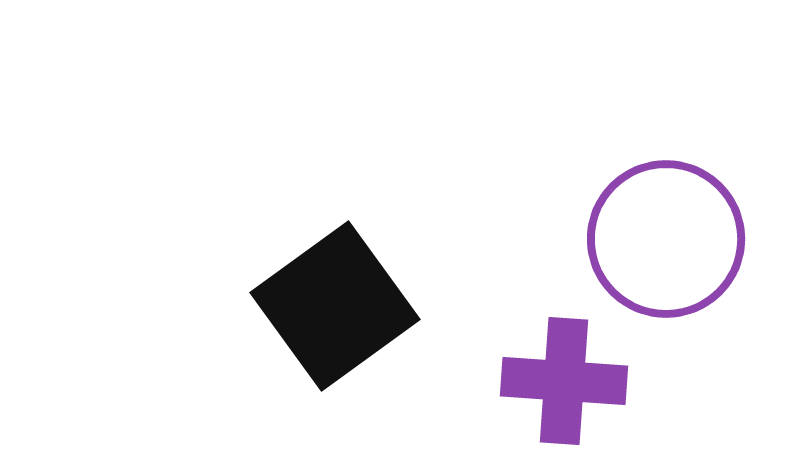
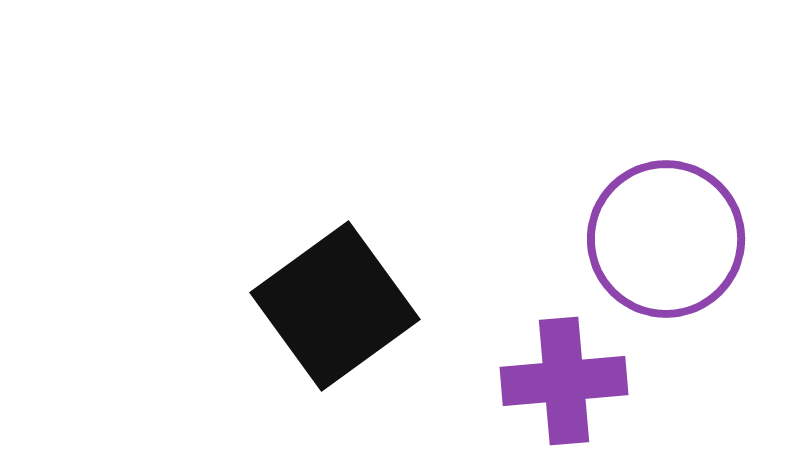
purple cross: rotated 9 degrees counterclockwise
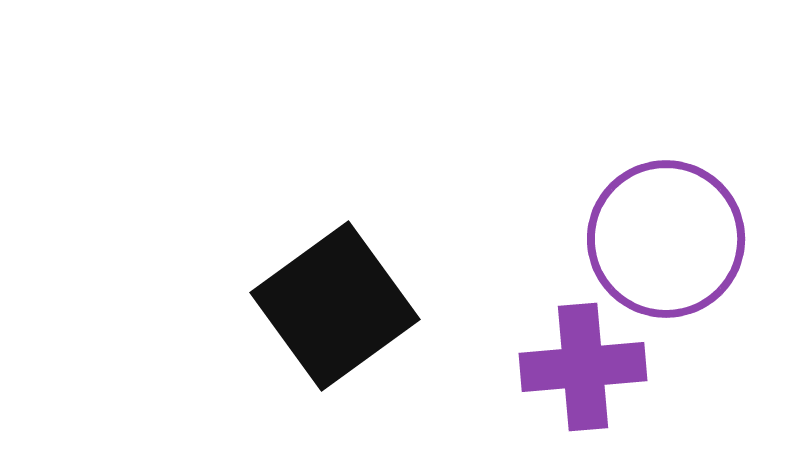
purple cross: moved 19 px right, 14 px up
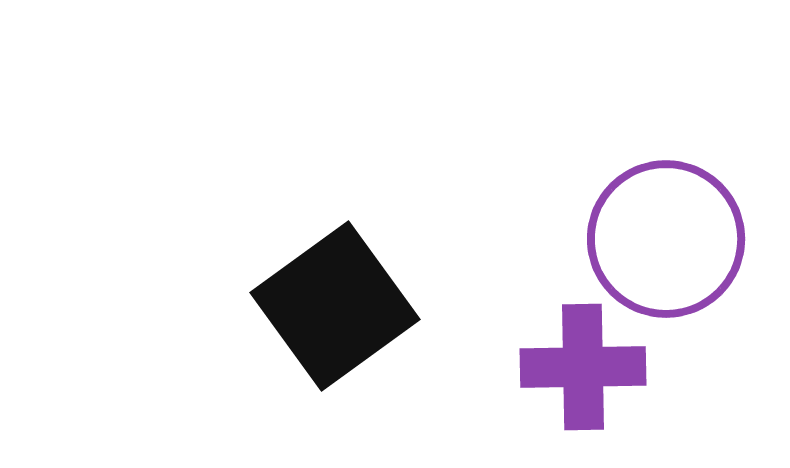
purple cross: rotated 4 degrees clockwise
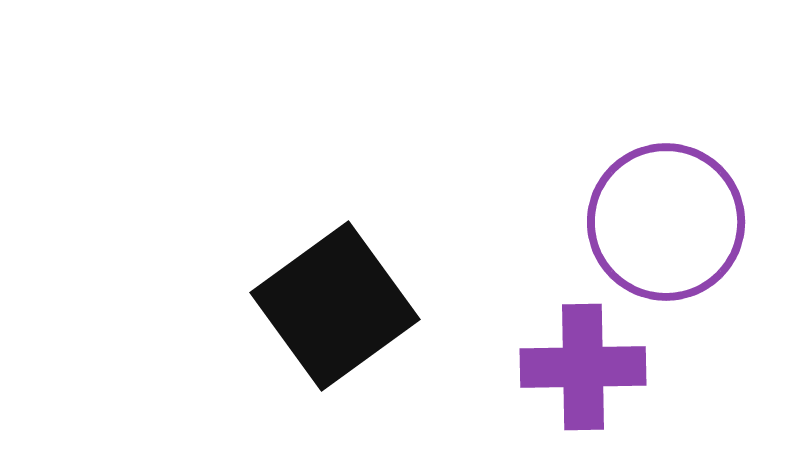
purple circle: moved 17 px up
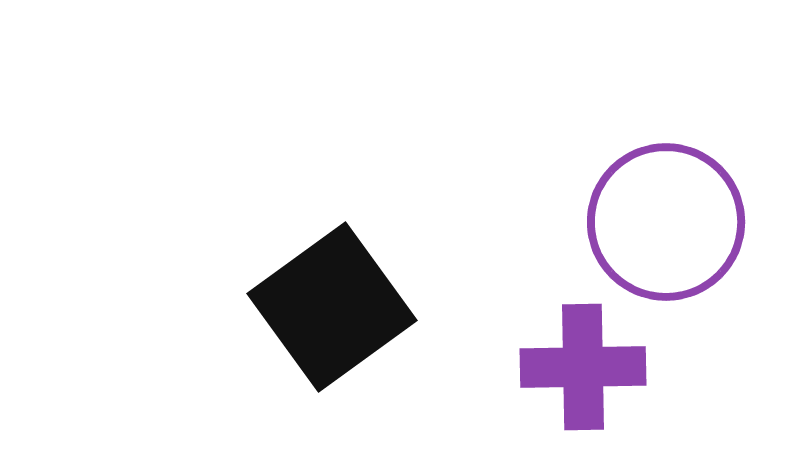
black square: moved 3 px left, 1 px down
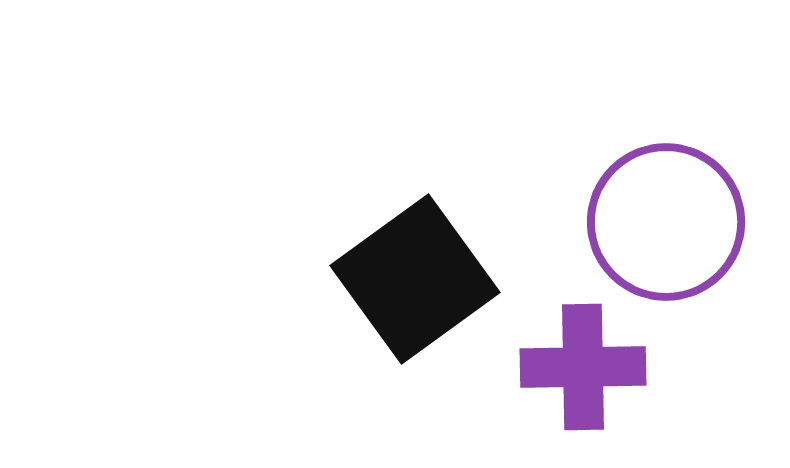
black square: moved 83 px right, 28 px up
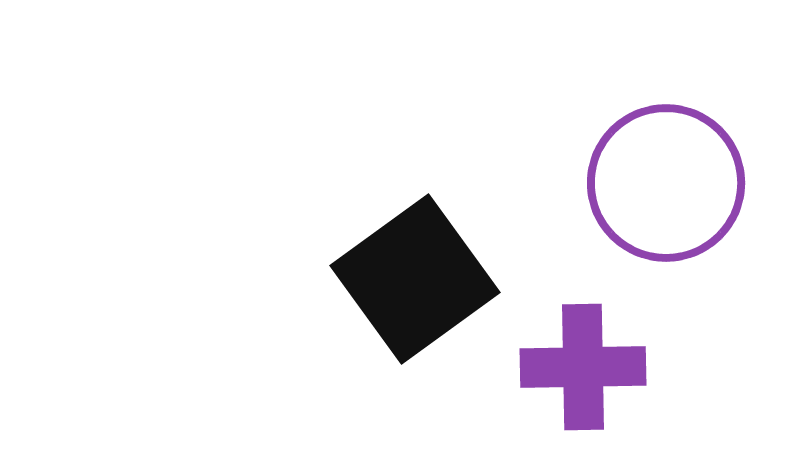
purple circle: moved 39 px up
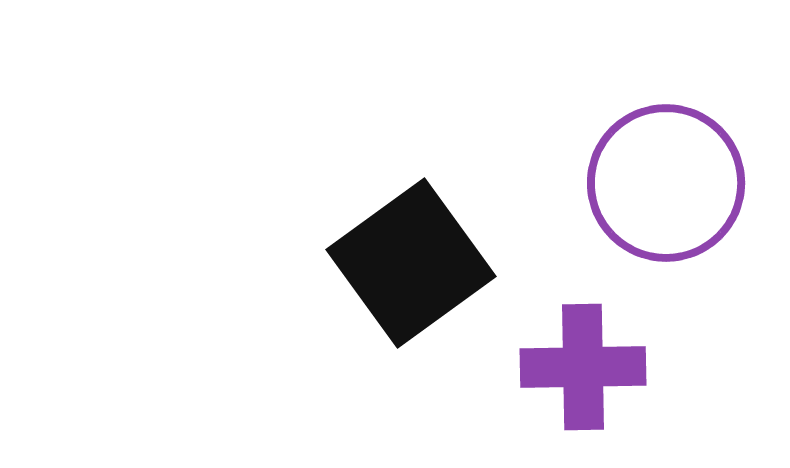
black square: moved 4 px left, 16 px up
